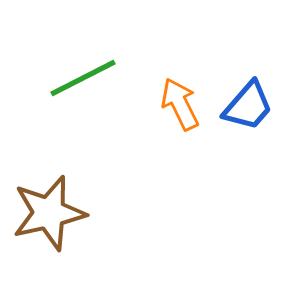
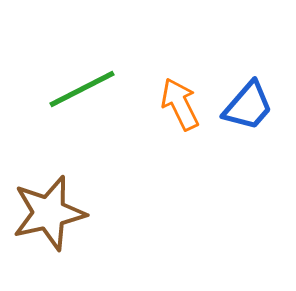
green line: moved 1 px left, 11 px down
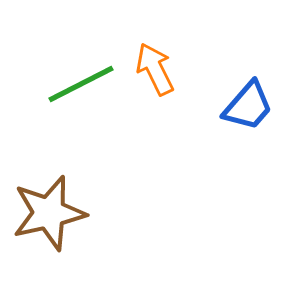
green line: moved 1 px left, 5 px up
orange arrow: moved 25 px left, 35 px up
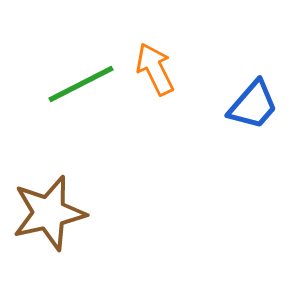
blue trapezoid: moved 5 px right, 1 px up
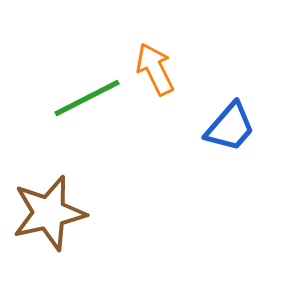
green line: moved 6 px right, 14 px down
blue trapezoid: moved 23 px left, 22 px down
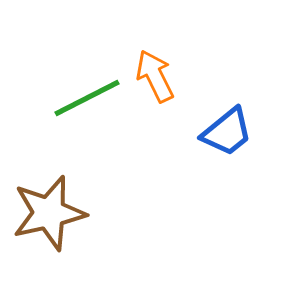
orange arrow: moved 7 px down
blue trapezoid: moved 3 px left, 5 px down; rotated 10 degrees clockwise
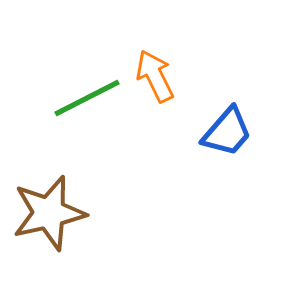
blue trapezoid: rotated 10 degrees counterclockwise
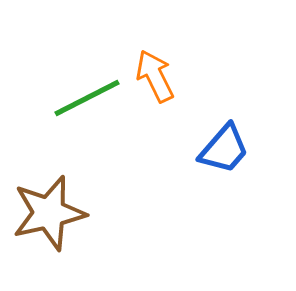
blue trapezoid: moved 3 px left, 17 px down
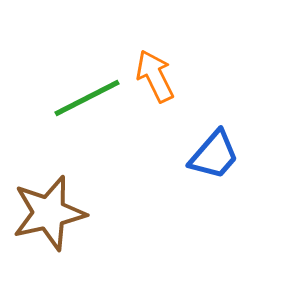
blue trapezoid: moved 10 px left, 6 px down
